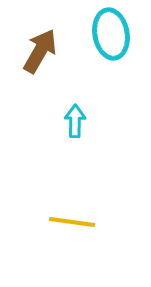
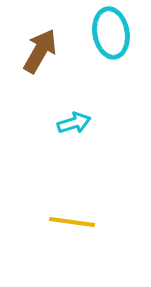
cyan ellipse: moved 1 px up
cyan arrow: moved 1 px left, 2 px down; rotated 72 degrees clockwise
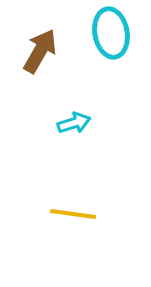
yellow line: moved 1 px right, 8 px up
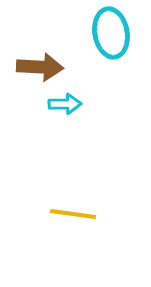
brown arrow: moved 16 px down; rotated 63 degrees clockwise
cyan arrow: moved 9 px left, 19 px up; rotated 16 degrees clockwise
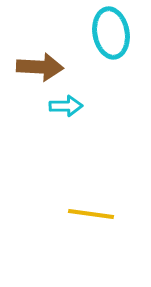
cyan arrow: moved 1 px right, 2 px down
yellow line: moved 18 px right
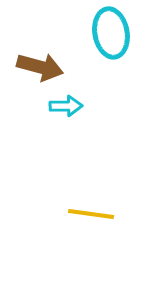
brown arrow: rotated 12 degrees clockwise
